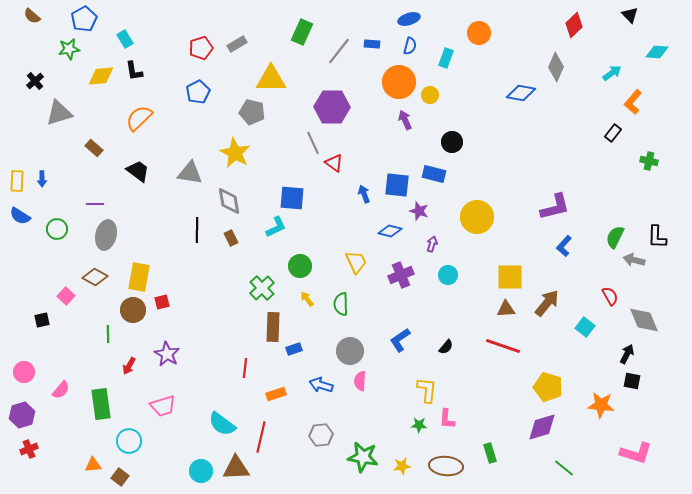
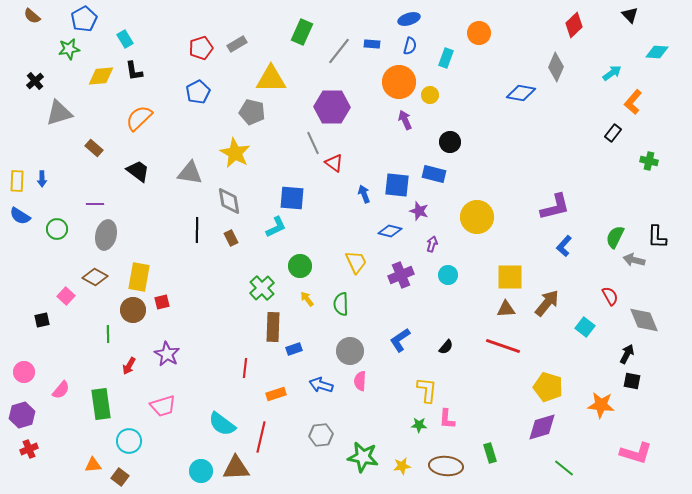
black circle at (452, 142): moved 2 px left
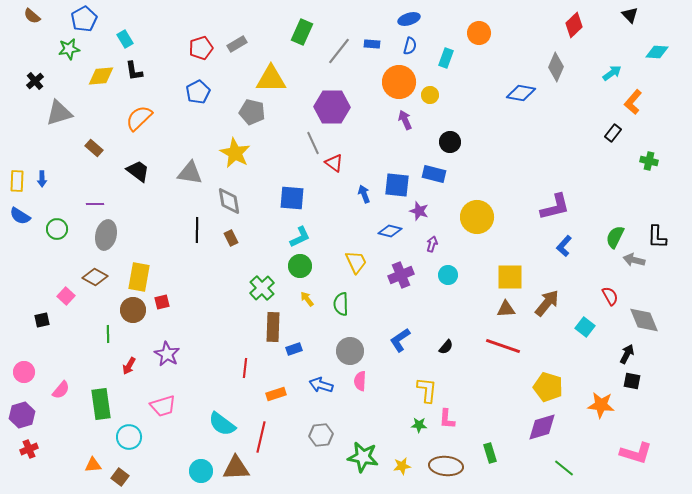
cyan L-shape at (276, 227): moved 24 px right, 10 px down
cyan circle at (129, 441): moved 4 px up
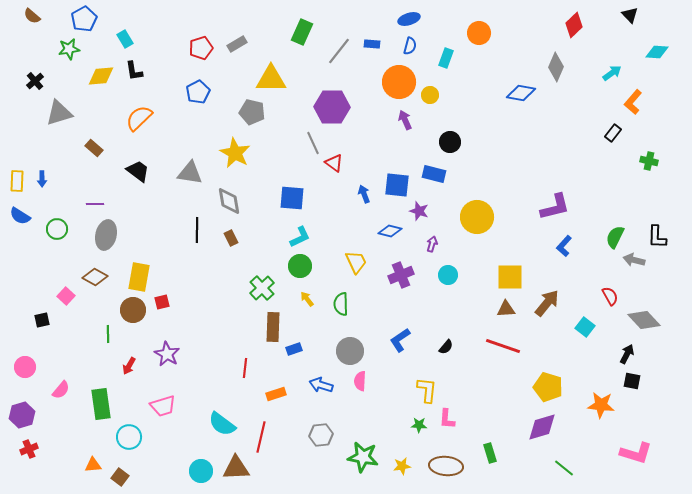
gray diamond at (644, 320): rotated 20 degrees counterclockwise
pink circle at (24, 372): moved 1 px right, 5 px up
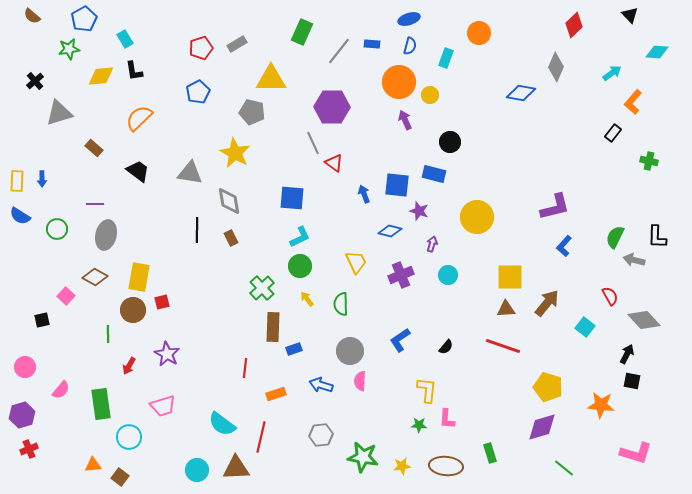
cyan circle at (201, 471): moved 4 px left, 1 px up
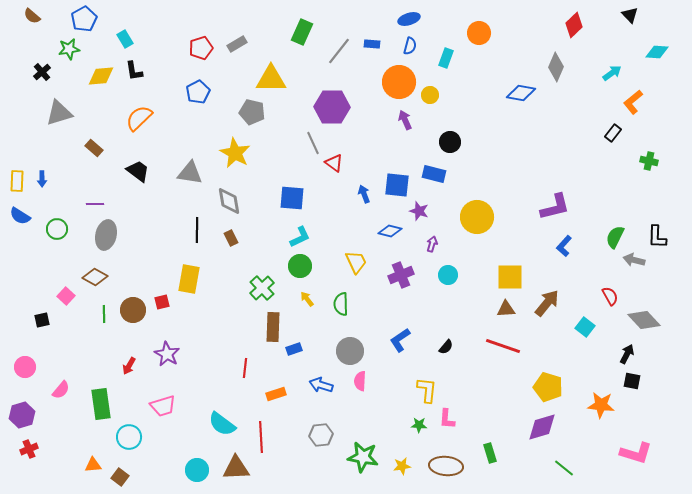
black cross at (35, 81): moved 7 px right, 9 px up
orange L-shape at (633, 102): rotated 10 degrees clockwise
yellow rectangle at (139, 277): moved 50 px right, 2 px down
green line at (108, 334): moved 4 px left, 20 px up
red line at (261, 437): rotated 16 degrees counterclockwise
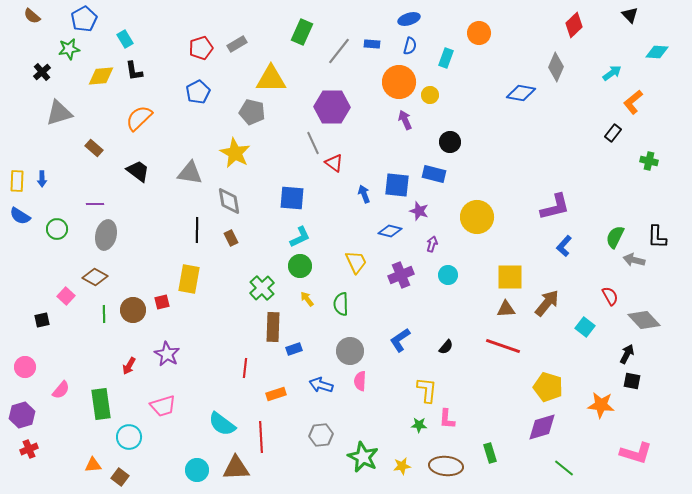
green star at (363, 457): rotated 16 degrees clockwise
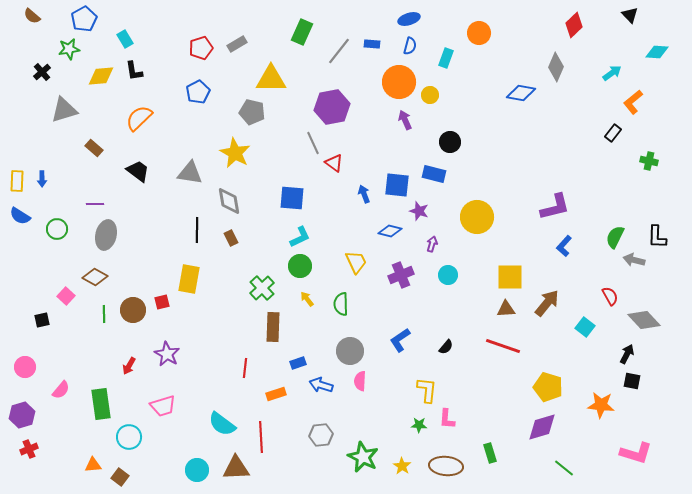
purple hexagon at (332, 107): rotated 12 degrees counterclockwise
gray triangle at (59, 113): moved 5 px right, 3 px up
blue rectangle at (294, 349): moved 4 px right, 14 px down
yellow star at (402, 466): rotated 30 degrees counterclockwise
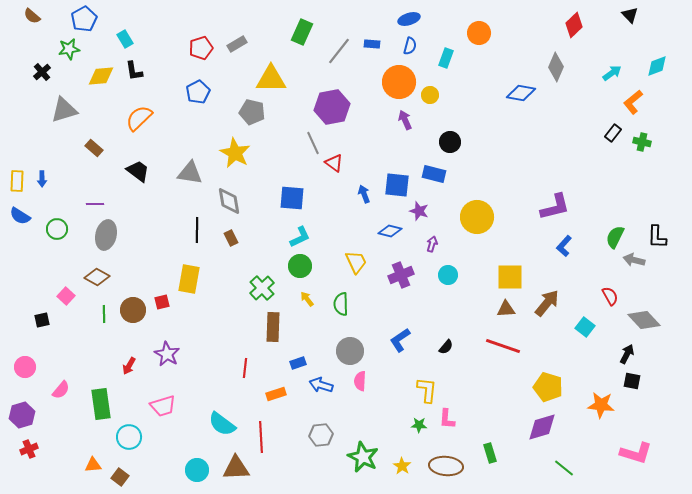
cyan diamond at (657, 52): moved 14 px down; rotated 25 degrees counterclockwise
green cross at (649, 161): moved 7 px left, 19 px up
brown diamond at (95, 277): moved 2 px right
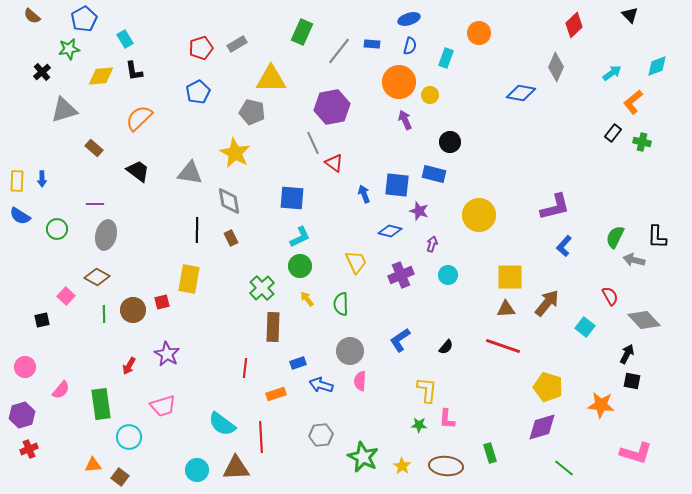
yellow circle at (477, 217): moved 2 px right, 2 px up
